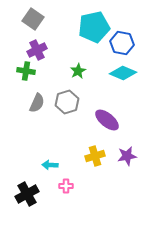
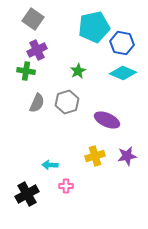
purple ellipse: rotated 15 degrees counterclockwise
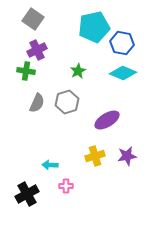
purple ellipse: rotated 55 degrees counterclockwise
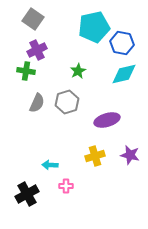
cyan diamond: moved 1 px right, 1 px down; rotated 36 degrees counterclockwise
purple ellipse: rotated 15 degrees clockwise
purple star: moved 3 px right, 1 px up; rotated 24 degrees clockwise
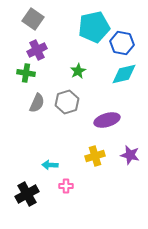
green cross: moved 2 px down
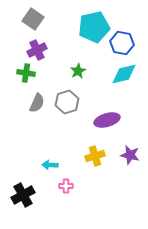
black cross: moved 4 px left, 1 px down
